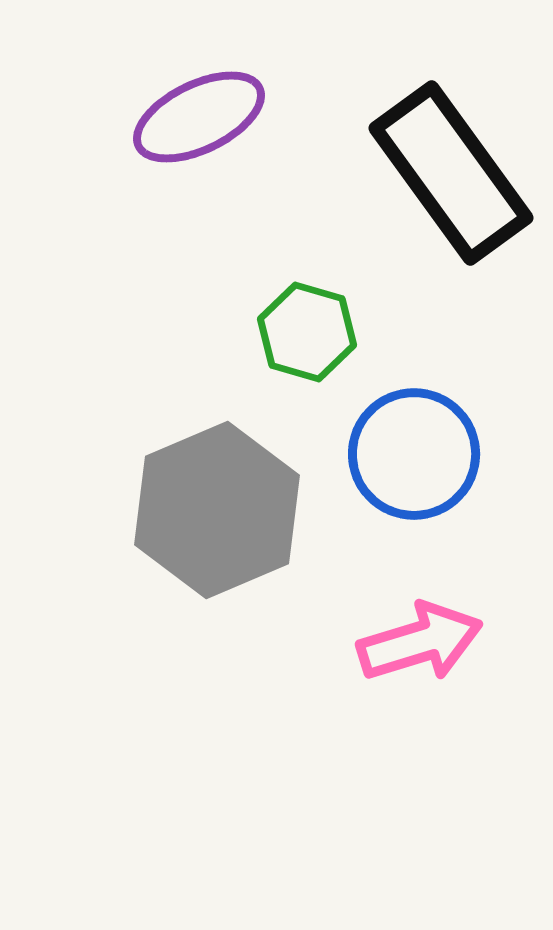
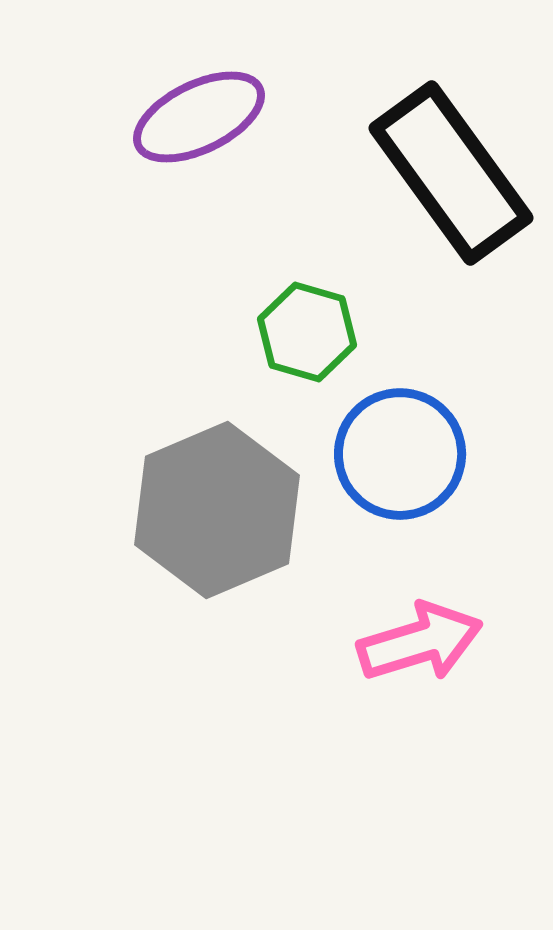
blue circle: moved 14 px left
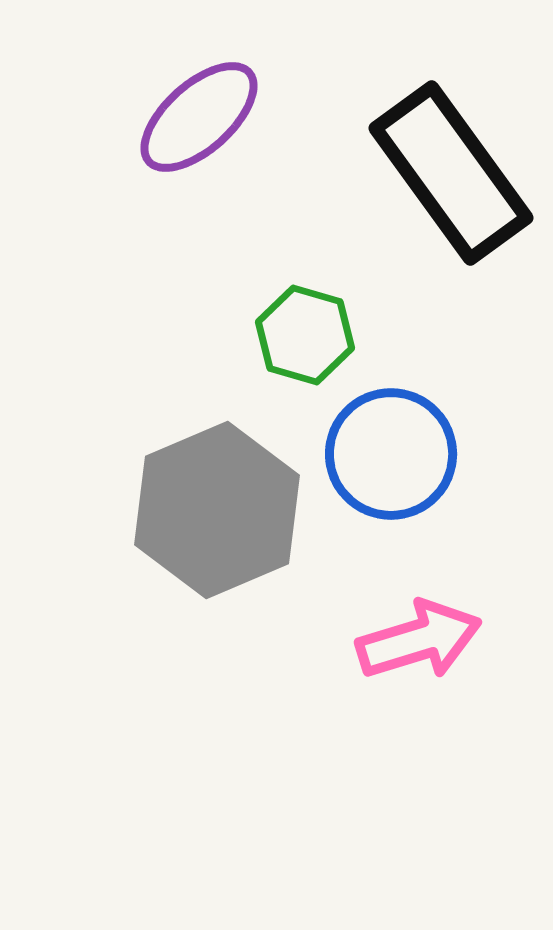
purple ellipse: rotated 16 degrees counterclockwise
green hexagon: moved 2 px left, 3 px down
blue circle: moved 9 px left
pink arrow: moved 1 px left, 2 px up
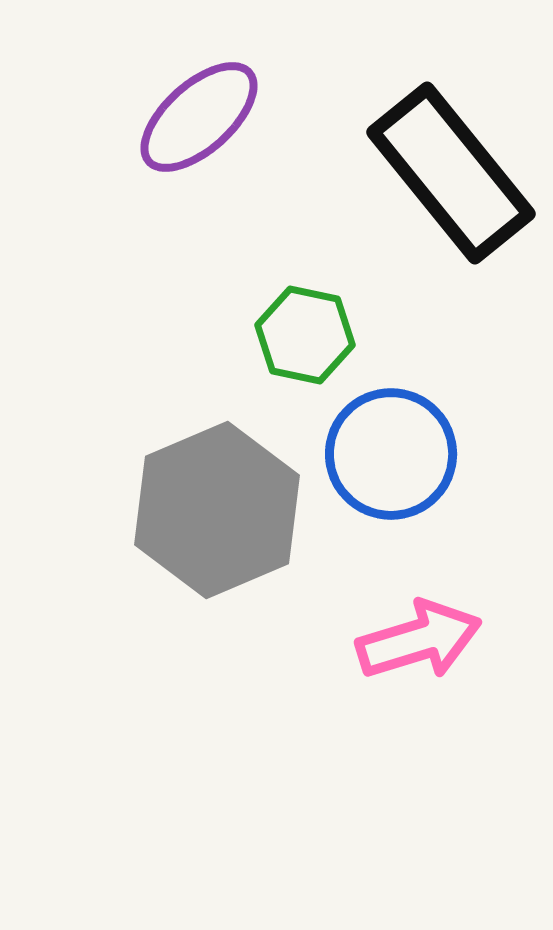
black rectangle: rotated 3 degrees counterclockwise
green hexagon: rotated 4 degrees counterclockwise
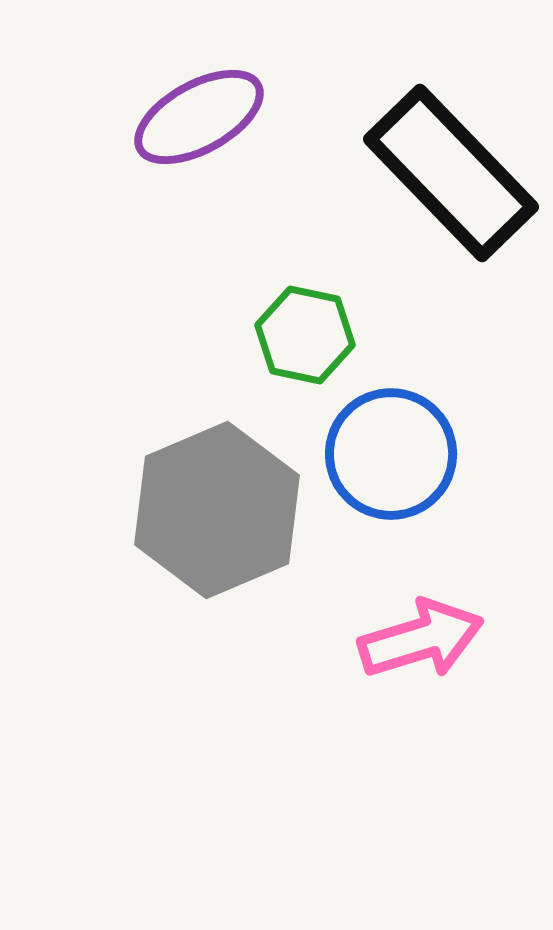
purple ellipse: rotated 13 degrees clockwise
black rectangle: rotated 5 degrees counterclockwise
pink arrow: moved 2 px right, 1 px up
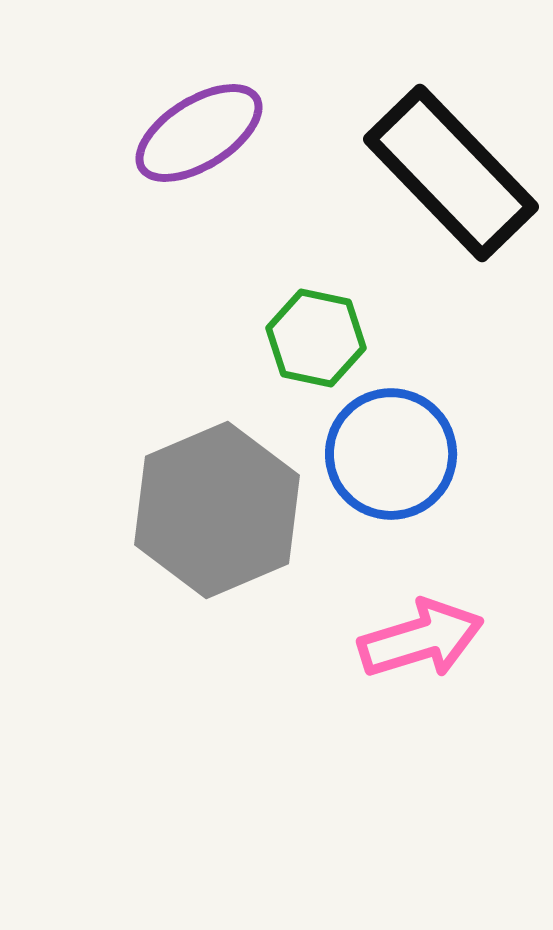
purple ellipse: moved 16 px down; rotated 3 degrees counterclockwise
green hexagon: moved 11 px right, 3 px down
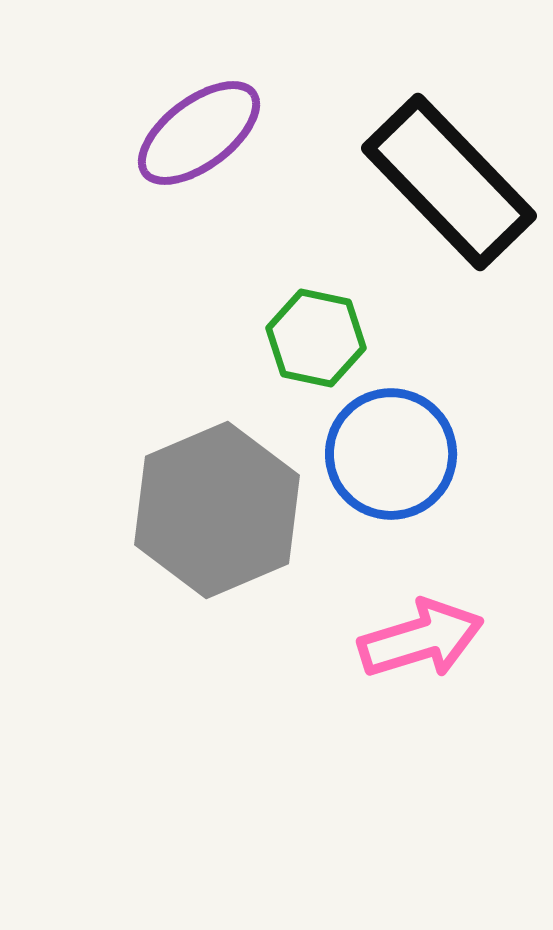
purple ellipse: rotated 5 degrees counterclockwise
black rectangle: moved 2 px left, 9 px down
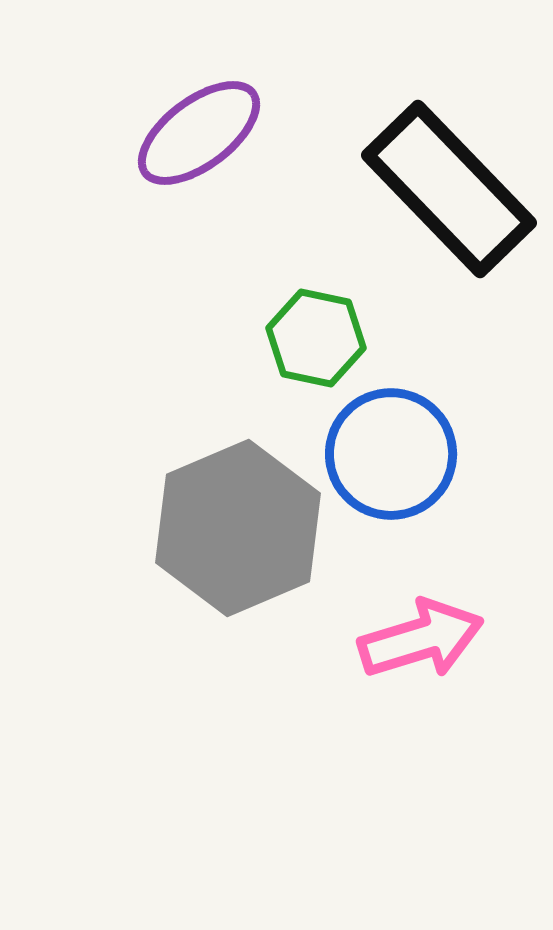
black rectangle: moved 7 px down
gray hexagon: moved 21 px right, 18 px down
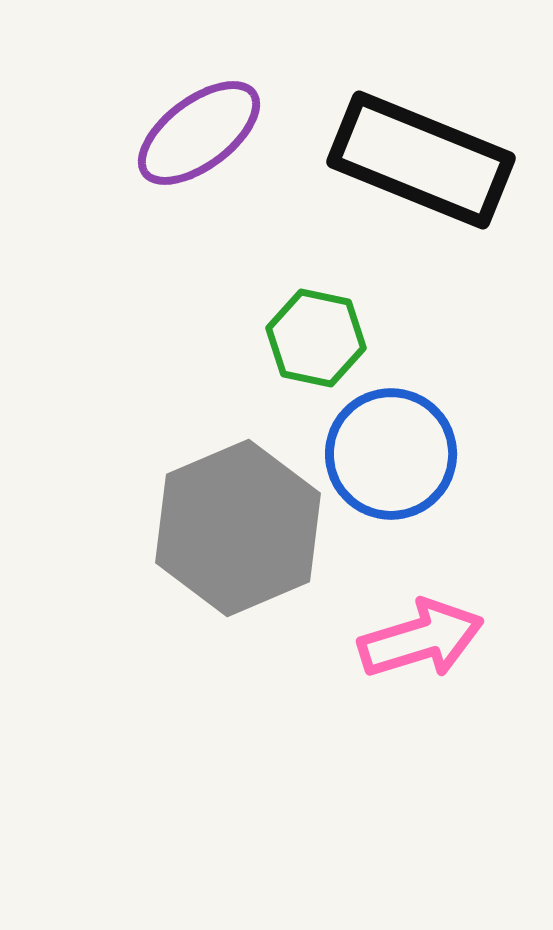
black rectangle: moved 28 px left, 29 px up; rotated 24 degrees counterclockwise
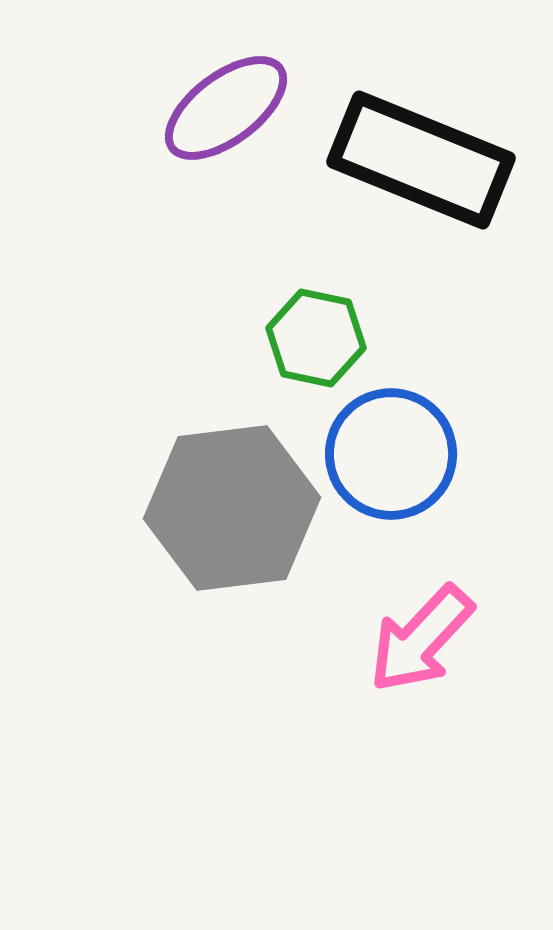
purple ellipse: moved 27 px right, 25 px up
gray hexagon: moved 6 px left, 20 px up; rotated 16 degrees clockwise
pink arrow: rotated 150 degrees clockwise
